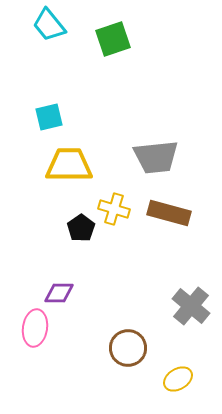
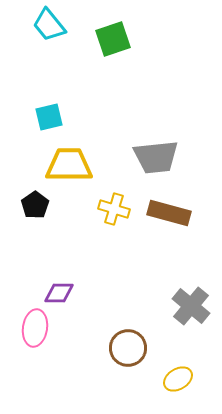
black pentagon: moved 46 px left, 23 px up
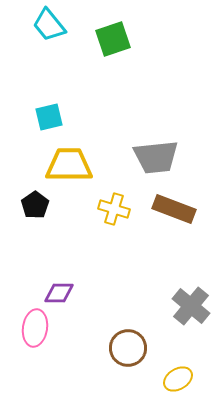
brown rectangle: moved 5 px right, 4 px up; rotated 6 degrees clockwise
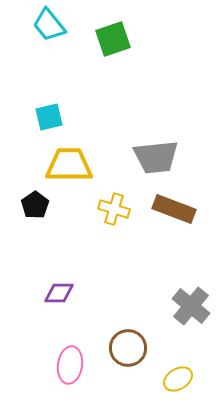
pink ellipse: moved 35 px right, 37 px down
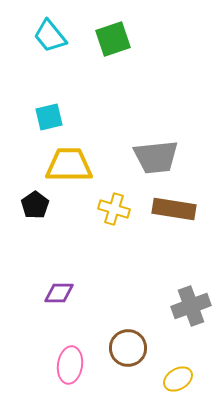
cyan trapezoid: moved 1 px right, 11 px down
brown rectangle: rotated 12 degrees counterclockwise
gray cross: rotated 30 degrees clockwise
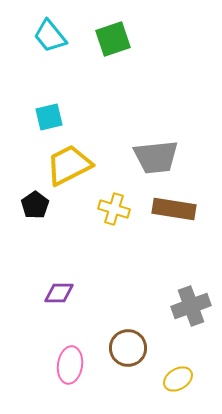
yellow trapezoid: rotated 27 degrees counterclockwise
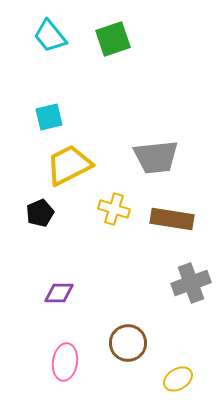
black pentagon: moved 5 px right, 8 px down; rotated 12 degrees clockwise
brown rectangle: moved 2 px left, 10 px down
gray cross: moved 23 px up
brown circle: moved 5 px up
pink ellipse: moved 5 px left, 3 px up
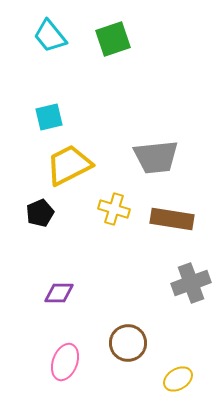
pink ellipse: rotated 12 degrees clockwise
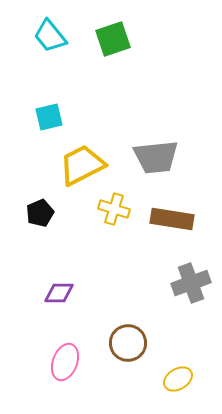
yellow trapezoid: moved 13 px right
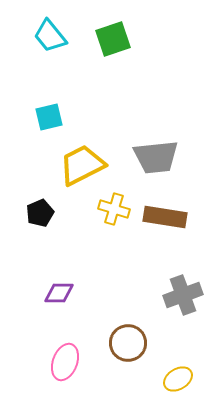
brown rectangle: moved 7 px left, 2 px up
gray cross: moved 8 px left, 12 px down
